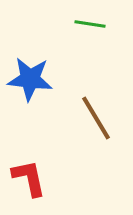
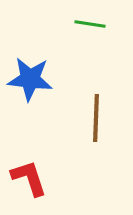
brown line: rotated 33 degrees clockwise
red L-shape: rotated 6 degrees counterclockwise
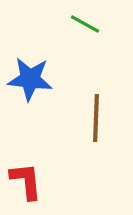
green line: moved 5 px left; rotated 20 degrees clockwise
red L-shape: moved 3 px left, 3 px down; rotated 12 degrees clockwise
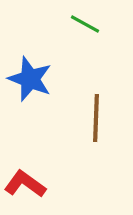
blue star: rotated 15 degrees clockwise
red L-shape: moved 1 px left, 3 px down; rotated 48 degrees counterclockwise
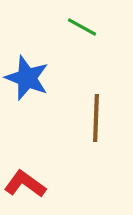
green line: moved 3 px left, 3 px down
blue star: moved 3 px left, 1 px up
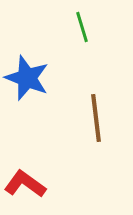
green line: rotated 44 degrees clockwise
brown line: rotated 9 degrees counterclockwise
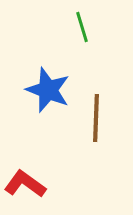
blue star: moved 21 px right, 12 px down
brown line: rotated 9 degrees clockwise
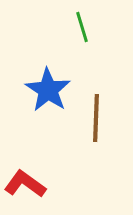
blue star: rotated 12 degrees clockwise
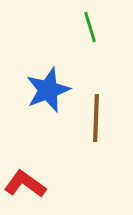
green line: moved 8 px right
blue star: rotated 18 degrees clockwise
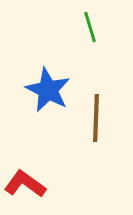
blue star: rotated 24 degrees counterclockwise
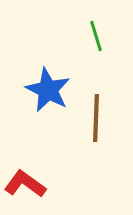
green line: moved 6 px right, 9 px down
